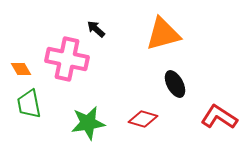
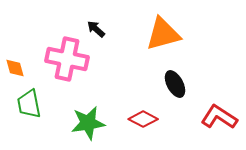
orange diamond: moved 6 px left, 1 px up; rotated 15 degrees clockwise
red diamond: rotated 12 degrees clockwise
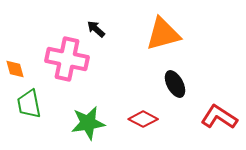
orange diamond: moved 1 px down
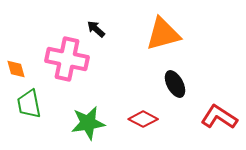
orange diamond: moved 1 px right
